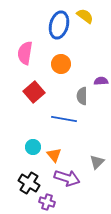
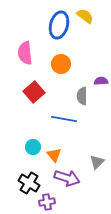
pink semicircle: rotated 15 degrees counterclockwise
purple cross: rotated 28 degrees counterclockwise
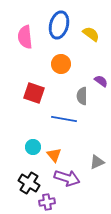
yellow semicircle: moved 6 px right, 18 px down
pink semicircle: moved 16 px up
purple semicircle: rotated 40 degrees clockwise
red square: moved 1 px down; rotated 30 degrees counterclockwise
gray triangle: rotated 21 degrees clockwise
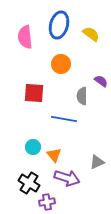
red square: rotated 15 degrees counterclockwise
